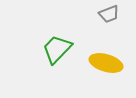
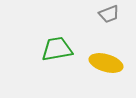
green trapezoid: rotated 36 degrees clockwise
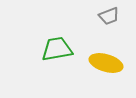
gray trapezoid: moved 2 px down
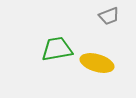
yellow ellipse: moved 9 px left
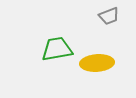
yellow ellipse: rotated 20 degrees counterclockwise
